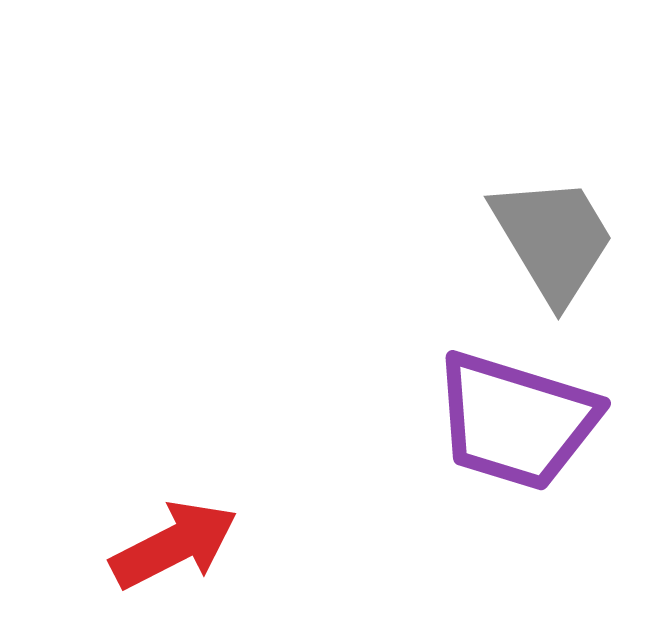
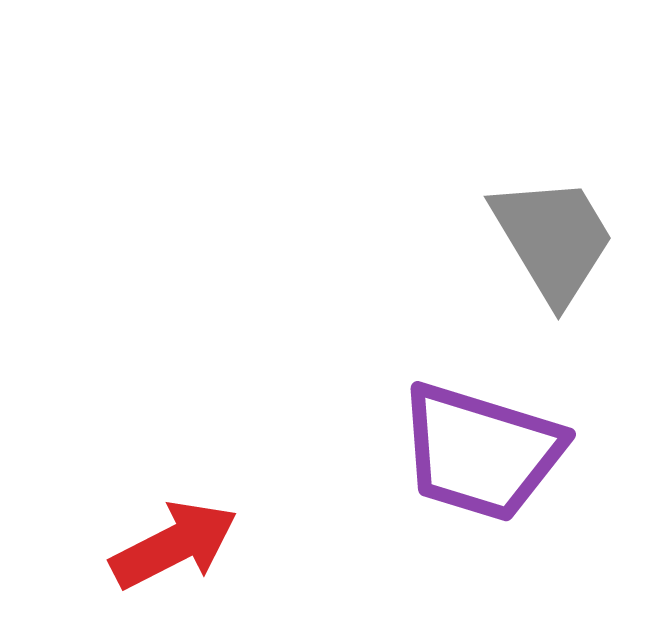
purple trapezoid: moved 35 px left, 31 px down
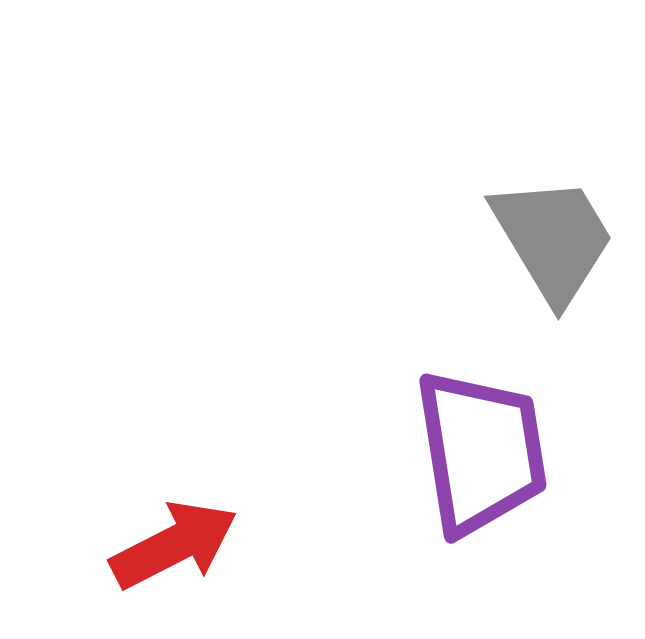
purple trapezoid: rotated 116 degrees counterclockwise
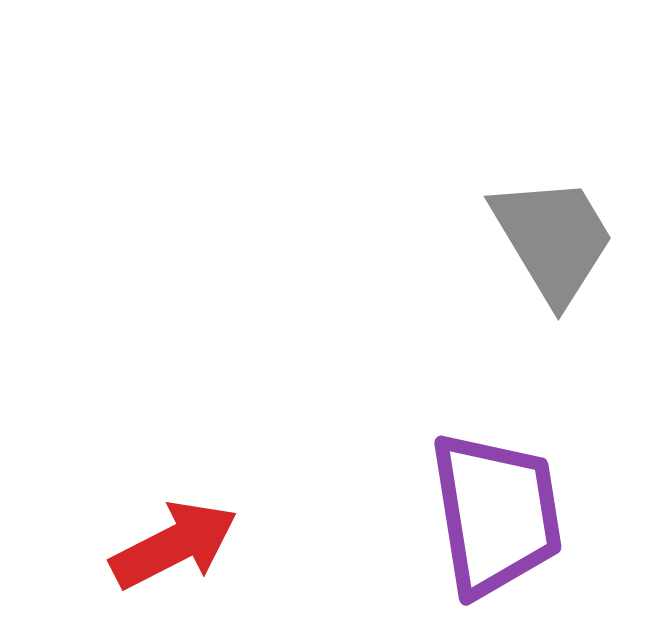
purple trapezoid: moved 15 px right, 62 px down
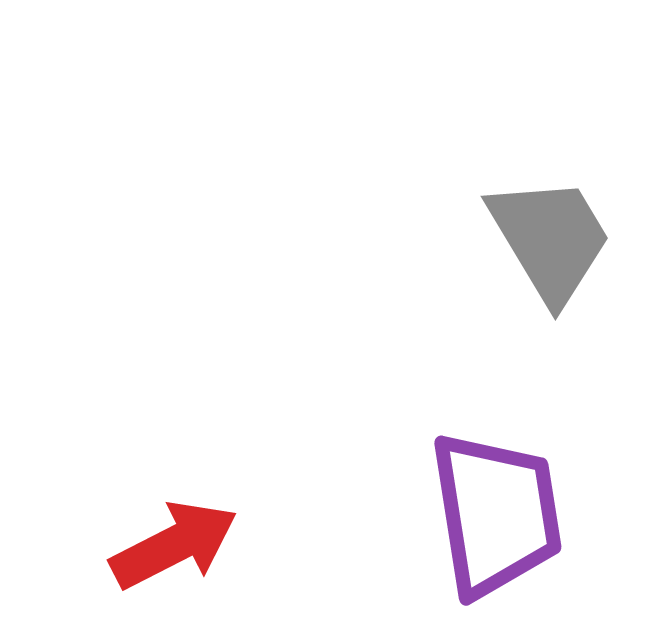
gray trapezoid: moved 3 px left
